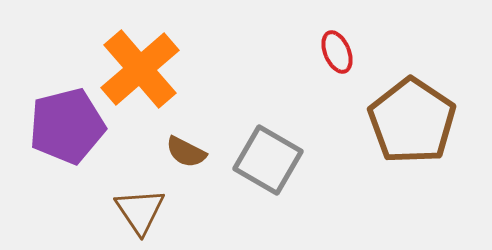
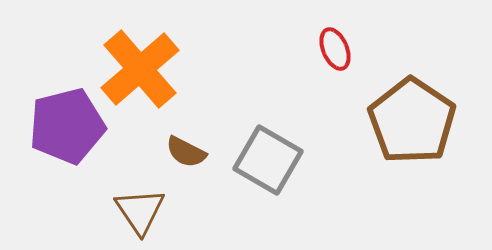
red ellipse: moved 2 px left, 3 px up
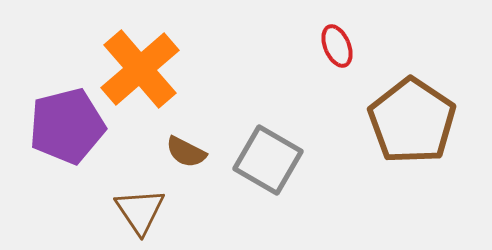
red ellipse: moved 2 px right, 3 px up
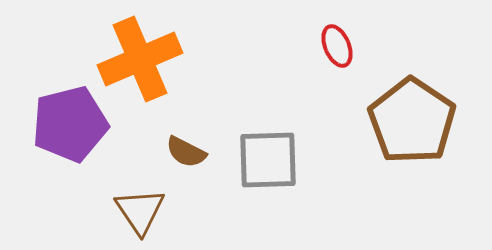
orange cross: moved 10 px up; rotated 18 degrees clockwise
purple pentagon: moved 3 px right, 2 px up
gray square: rotated 32 degrees counterclockwise
